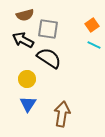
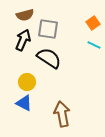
orange square: moved 1 px right, 2 px up
black arrow: rotated 85 degrees clockwise
yellow circle: moved 3 px down
blue triangle: moved 4 px left, 1 px up; rotated 36 degrees counterclockwise
brown arrow: rotated 20 degrees counterclockwise
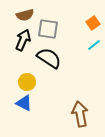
cyan line: rotated 64 degrees counterclockwise
brown arrow: moved 18 px right
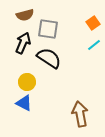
black arrow: moved 3 px down
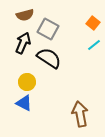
orange square: rotated 16 degrees counterclockwise
gray square: rotated 20 degrees clockwise
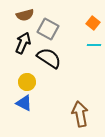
cyan line: rotated 40 degrees clockwise
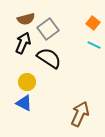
brown semicircle: moved 1 px right, 4 px down
gray square: rotated 25 degrees clockwise
cyan line: rotated 24 degrees clockwise
brown arrow: rotated 35 degrees clockwise
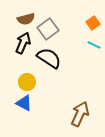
orange square: rotated 16 degrees clockwise
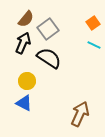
brown semicircle: rotated 36 degrees counterclockwise
yellow circle: moved 1 px up
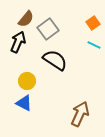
black arrow: moved 5 px left, 1 px up
black semicircle: moved 6 px right, 2 px down
